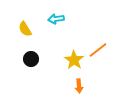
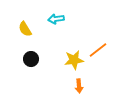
yellow star: rotated 30 degrees clockwise
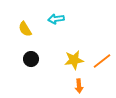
orange line: moved 4 px right, 11 px down
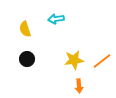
yellow semicircle: rotated 14 degrees clockwise
black circle: moved 4 px left
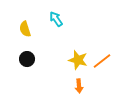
cyan arrow: rotated 63 degrees clockwise
yellow star: moved 4 px right; rotated 24 degrees clockwise
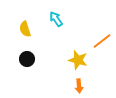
orange line: moved 20 px up
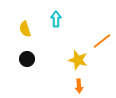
cyan arrow: rotated 35 degrees clockwise
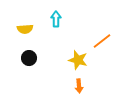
yellow semicircle: rotated 77 degrees counterclockwise
black circle: moved 2 px right, 1 px up
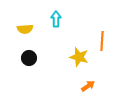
orange line: rotated 48 degrees counterclockwise
yellow star: moved 1 px right, 3 px up
orange arrow: moved 9 px right; rotated 120 degrees counterclockwise
